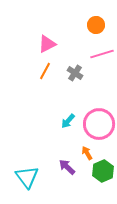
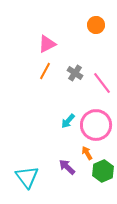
pink line: moved 29 px down; rotated 70 degrees clockwise
pink circle: moved 3 px left, 1 px down
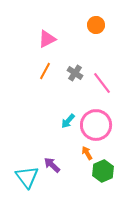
pink triangle: moved 5 px up
purple arrow: moved 15 px left, 2 px up
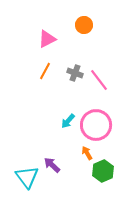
orange circle: moved 12 px left
gray cross: rotated 14 degrees counterclockwise
pink line: moved 3 px left, 3 px up
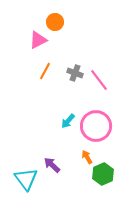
orange circle: moved 29 px left, 3 px up
pink triangle: moved 9 px left, 1 px down
pink circle: moved 1 px down
orange arrow: moved 4 px down
green hexagon: moved 3 px down
cyan triangle: moved 1 px left, 2 px down
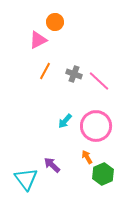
gray cross: moved 1 px left, 1 px down
pink line: moved 1 px down; rotated 10 degrees counterclockwise
cyan arrow: moved 3 px left
